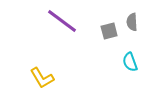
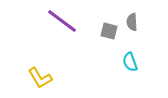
gray square: rotated 30 degrees clockwise
yellow L-shape: moved 2 px left
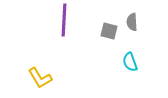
purple line: moved 2 px right, 1 px up; rotated 56 degrees clockwise
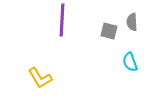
purple line: moved 2 px left
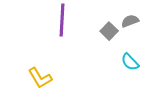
gray semicircle: moved 2 px left, 1 px up; rotated 72 degrees clockwise
gray square: rotated 30 degrees clockwise
cyan semicircle: rotated 24 degrees counterclockwise
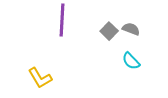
gray semicircle: moved 1 px right, 8 px down; rotated 42 degrees clockwise
cyan semicircle: moved 1 px right, 1 px up
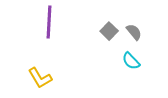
purple line: moved 13 px left, 2 px down
gray semicircle: moved 3 px right, 3 px down; rotated 30 degrees clockwise
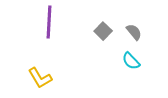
gray square: moved 6 px left
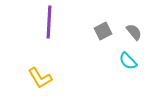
gray square: rotated 18 degrees clockwise
cyan semicircle: moved 3 px left
